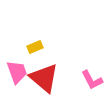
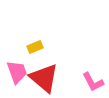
pink L-shape: moved 1 px right, 2 px down
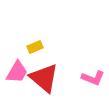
pink trapezoid: rotated 50 degrees clockwise
pink L-shape: moved 4 px up; rotated 40 degrees counterclockwise
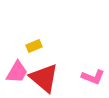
yellow rectangle: moved 1 px left, 1 px up
pink L-shape: moved 1 px up
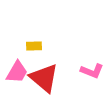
yellow rectangle: rotated 21 degrees clockwise
pink L-shape: moved 1 px left, 6 px up
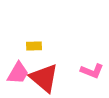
pink trapezoid: moved 1 px right, 1 px down
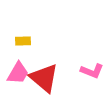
yellow rectangle: moved 11 px left, 5 px up
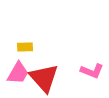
yellow rectangle: moved 2 px right, 6 px down
red triangle: rotated 8 degrees clockwise
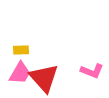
yellow rectangle: moved 4 px left, 3 px down
pink trapezoid: moved 2 px right
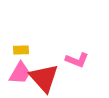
pink L-shape: moved 15 px left, 11 px up
